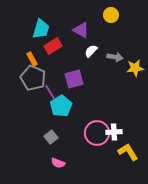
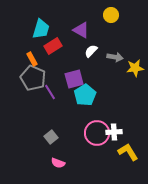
cyan pentagon: moved 24 px right, 11 px up
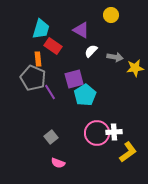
red rectangle: rotated 66 degrees clockwise
orange rectangle: moved 6 px right; rotated 24 degrees clockwise
yellow L-shape: rotated 85 degrees clockwise
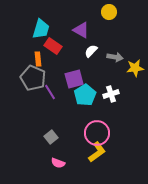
yellow circle: moved 2 px left, 3 px up
white cross: moved 3 px left, 38 px up; rotated 14 degrees counterclockwise
yellow L-shape: moved 31 px left
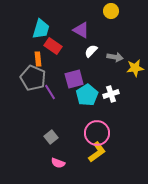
yellow circle: moved 2 px right, 1 px up
cyan pentagon: moved 2 px right
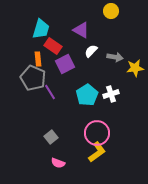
purple square: moved 9 px left, 15 px up; rotated 12 degrees counterclockwise
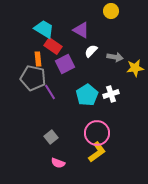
cyan trapezoid: moved 3 px right; rotated 75 degrees counterclockwise
gray pentagon: rotated 10 degrees counterclockwise
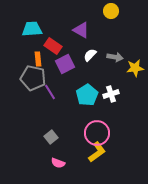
cyan trapezoid: moved 12 px left; rotated 35 degrees counterclockwise
white semicircle: moved 1 px left, 4 px down
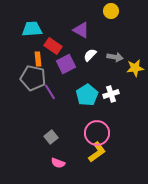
purple square: moved 1 px right
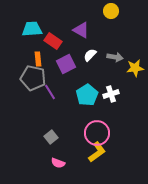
red rectangle: moved 5 px up
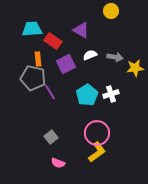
white semicircle: rotated 24 degrees clockwise
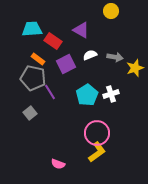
orange rectangle: rotated 48 degrees counterclockwise
yellow star: rotated 12 degrees counterclockwise
gray square: moved 21 px left, 24 px up
pink semicircle: moved 1 px down
